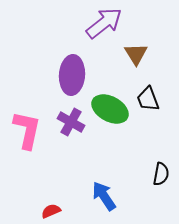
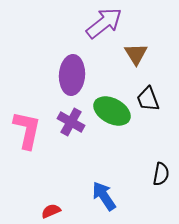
green ellipse: moved 2 px right, 2 px down
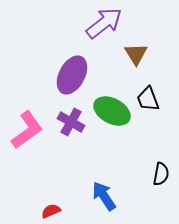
purple ellipse: rotated 24 degrees clockwise
pink L-shape: rotated 42 degrees clockwise
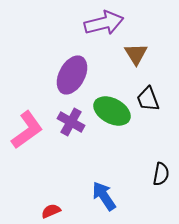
purple arrow: rotated 24 degrees clockwise
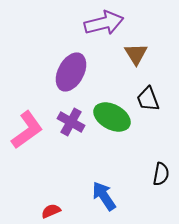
purple ellipse: moved 1 px left, 3 px up
green ellipse: moved 6 px down
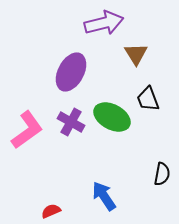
black semicircle: moved 1 px right
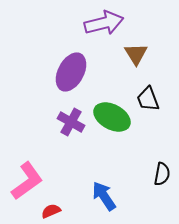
pink L-shape: moved 51 px down
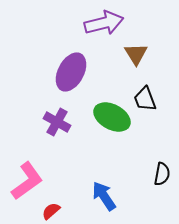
black trapezoid: moved 3 px left
purple cross: moved 14 px left
red semicircle: rotated 18 degrees counterclockwise
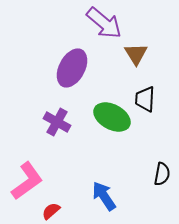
purple arrow: rotated 54 degrees clockwise
purple ellipse: moved 1 px right, 4 px up
black trapezoid: rotated 24 degrees clockwise
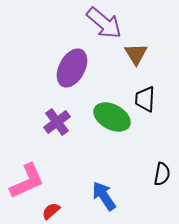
purple cross: rotated 24 degrees clockwise
pink L-shape: rotated 12 degrees clockwise
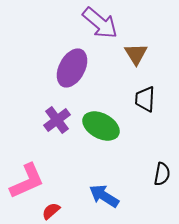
purple arrow: moved 4 px left
green ellipse: moved 11 px left, 9 px down
purple cross: moved 2 px up
blue arrow: rotated 24 degrees counterclockwise
